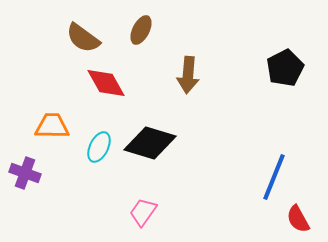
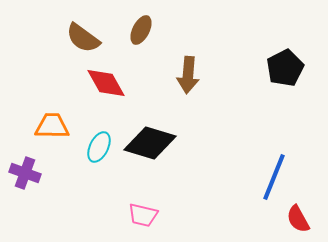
pink trapezoid: moved 3 px down; rotated 112 degrees counterclockwise
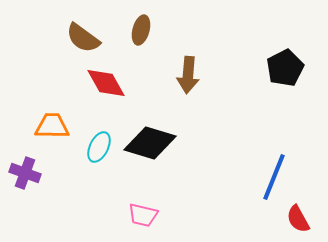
brown ellipse: rotated 12 degrees counterclockwise
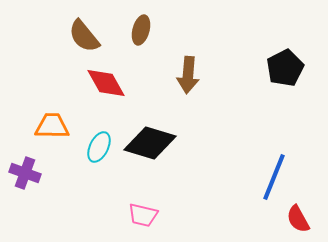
brown semicircle: moved 1 px right, 2 px up; rotated 15 degrees clockwise
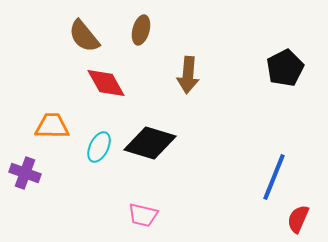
red semicircle: rotated 52 degrees clockwise
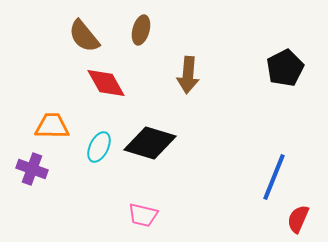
purple cross: moved 7 px right, 4 px up
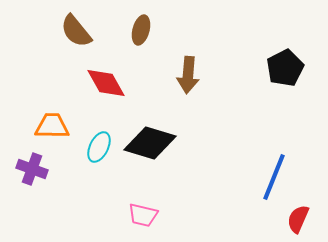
brown semicircle: moved 8 px left, 5 px up
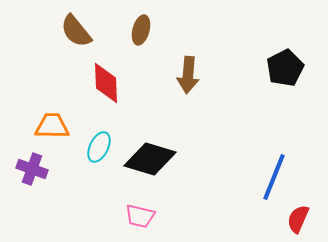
red diamond: rotated 27 degrees clockwise
black diamond: moved 16 px down
pink trapezoid: moved 3 px left, 1 px down
